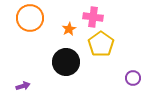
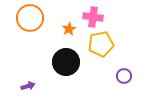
yellow pentagon: rotated 25 degrees clockwise
purple circle: moved 9 px left, 2 px up
purple arrow: moved 5 px right
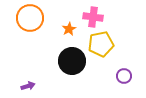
black circle: moved 6 px right, 1 px up
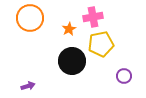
pink cross: rotated 18 degrees counterclockwise
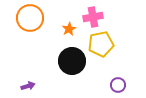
purple circle: moved 6 px left, 9 px down
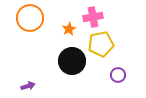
purple circle: moved 10 px up
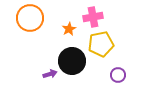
purple arrow: moved 22 px right, 12 px up
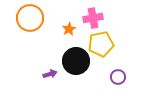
pink cross: moved 1 px down
black circle: moved 4 px right
purple circle: moved 2 px down
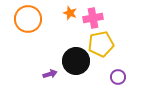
orange circle: moved 2 px left, 1 px down
orange star: moved 1 px right, 16 px up; rotated 24 degrees counterclockwise
